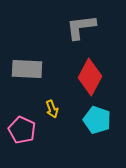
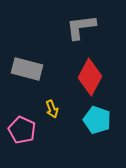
gray rectangle: rotated 12 degrees clockwise
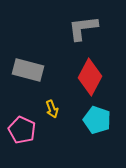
gray L-shape: moved 2 px right, 1 px down
gray rectangle: moved 1 px right, 1 px down
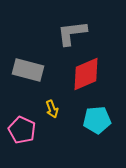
gray L-shape: moved 11 px left, 5 px down
red diamond: moved 4 px left, 3 px up; rotated 39 degrees clockwise
cyan pentagon: rotated 24 degrees counterclockwise
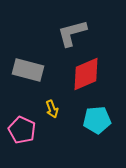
gray L-shape: rotated 8 degrees counterclockwise
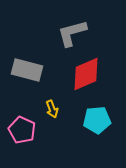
gray rectangle: moved 1 px left
